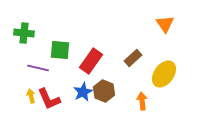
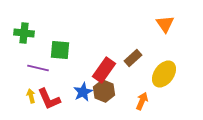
red rectangle: moved 13 px right, 9 px down
orange arrow: rotated 30 degrees clockwise
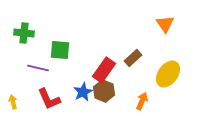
yellow ellipse: moved 4 px right
yellow arrow: moved 18 px left, 6 px down
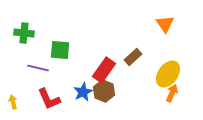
brown rectangle: moved 1 px up
orange arrow: moved 30 px right, 8 px up
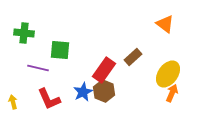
orange triangle: rotated 18 degrees counterclockwise
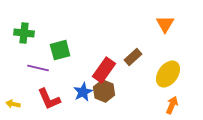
orange triangle: rotated 24 degrees clockwise
green square: rotated 20 degrees counterclockwise
orange arrow: moved 12 px down
yellow arrow: moved 2 px down; rotated 64 degrees counterclockwise
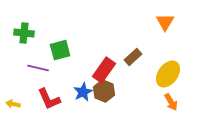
orange triangle: moved 2 px up
orange arrow: moved 1 px left, 3 px up; rotated 126 degrees clockwise
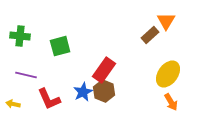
orange triangle: moved 1 px right, 1 px up
green cross: moved 4 px left, 3 px down
green square: moved 4 px up
brown rectangle: moved 17 px right, 22 px up
purple line: moved 12 px left, 7 px down
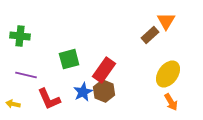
green square: moved 9 px right, 13 px down
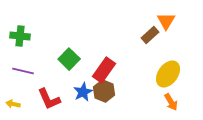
green square: rotated 30 degrees counterclockwise
purple line: moved 3 px left, 4 px up
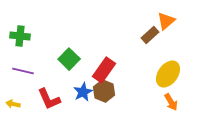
orange triangle: rotated 18 degrees clockwise
